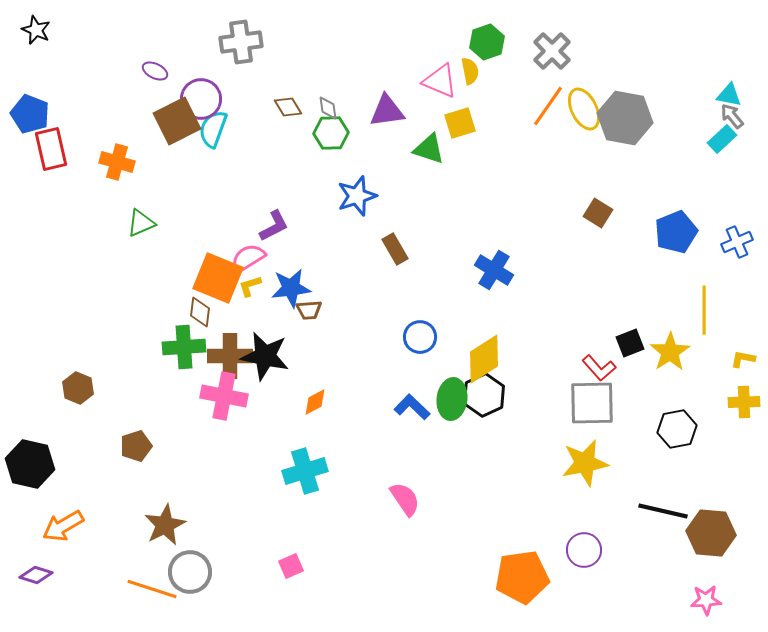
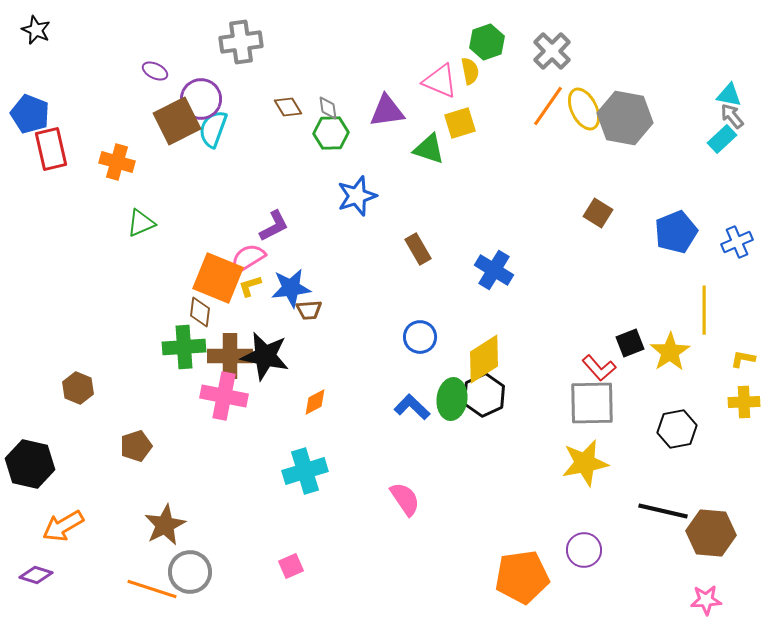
brown rectangle at (395, 249): moved 23 px right
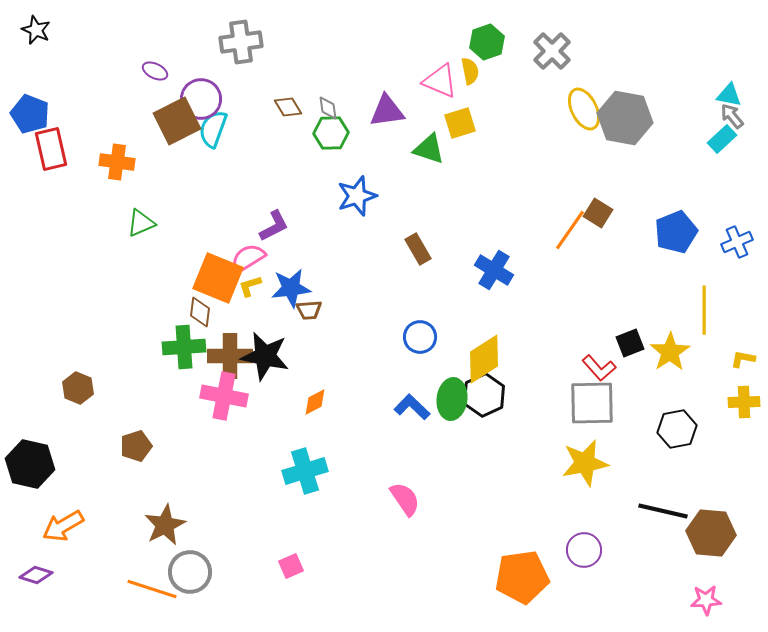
orange line at (548, 106): moved 22 px right, 124 px down
orange cross at (117, 162): rotated 8 degrees counterclockwise
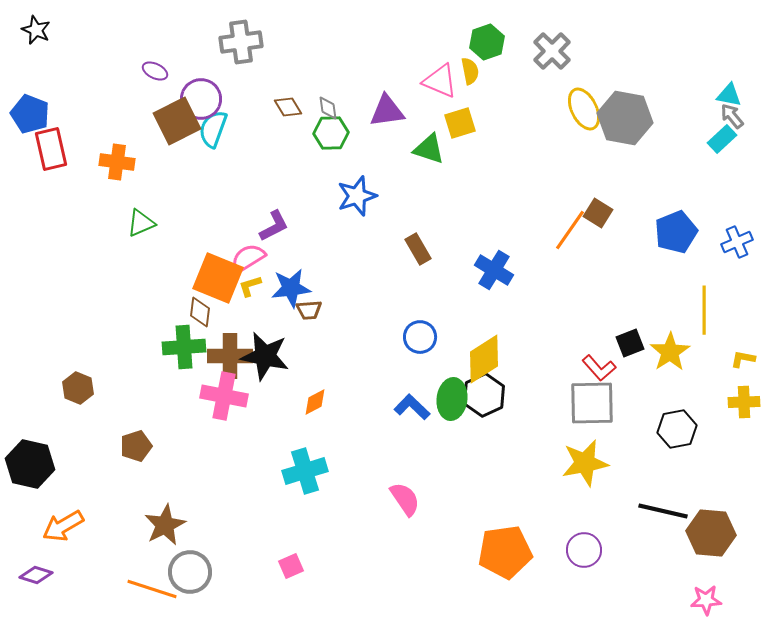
orange pentagon at (522, 577): moved 17 px left, 25 px up
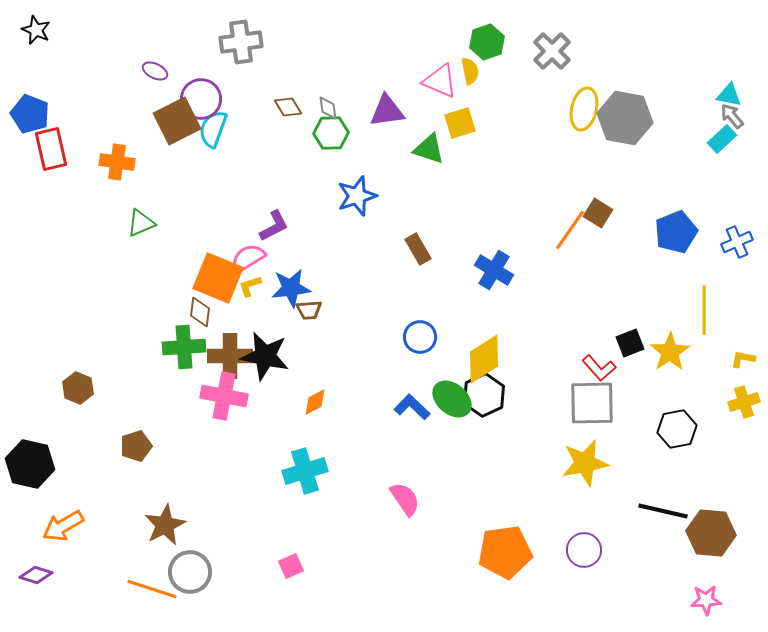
yellow ellipse at (584, 109): rotated 39 degrees clockwise
green ellipse at (452, 399): rotated 57 degrees counterclockwise
yellow cross at (744, 402): rotated 16 degrees counterclockwise
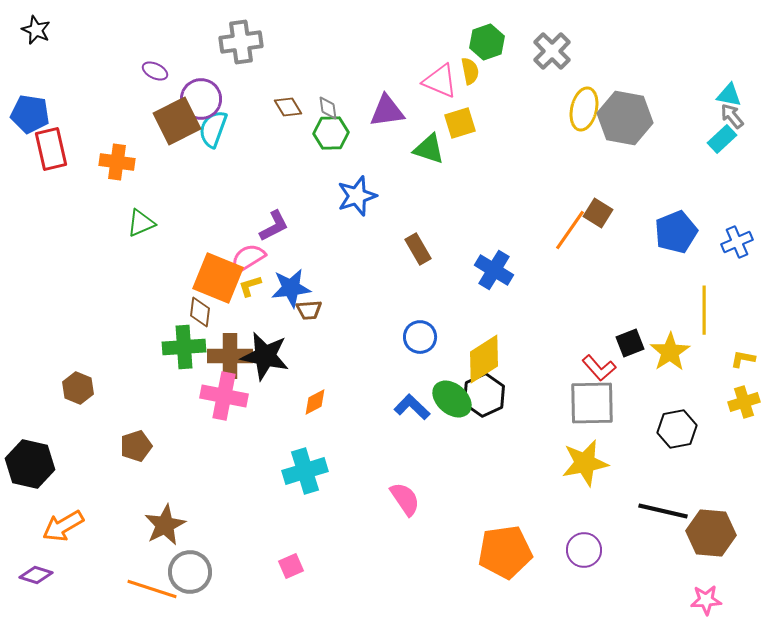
blue pentagon at (30, 114): rotated 12 degrees counterclockwise
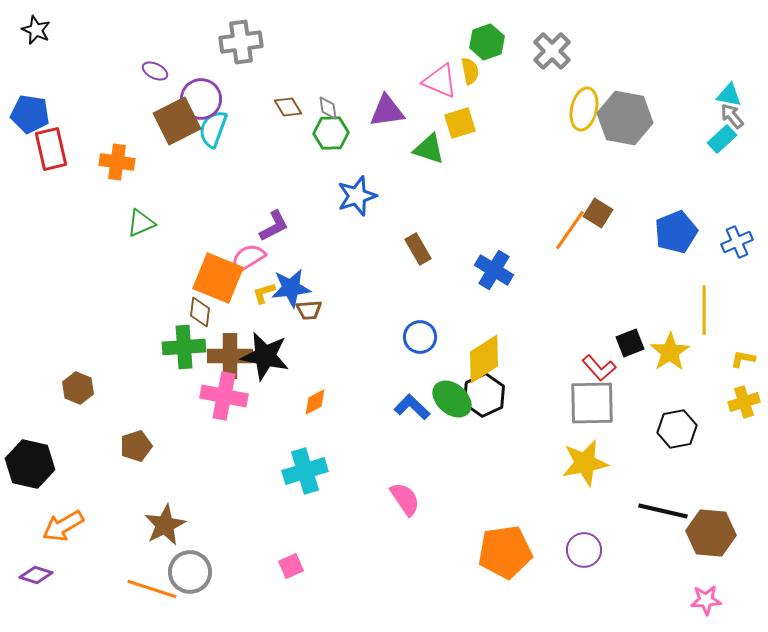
yellow L-shape at (250, 286): moved 14 px right, 7 px down
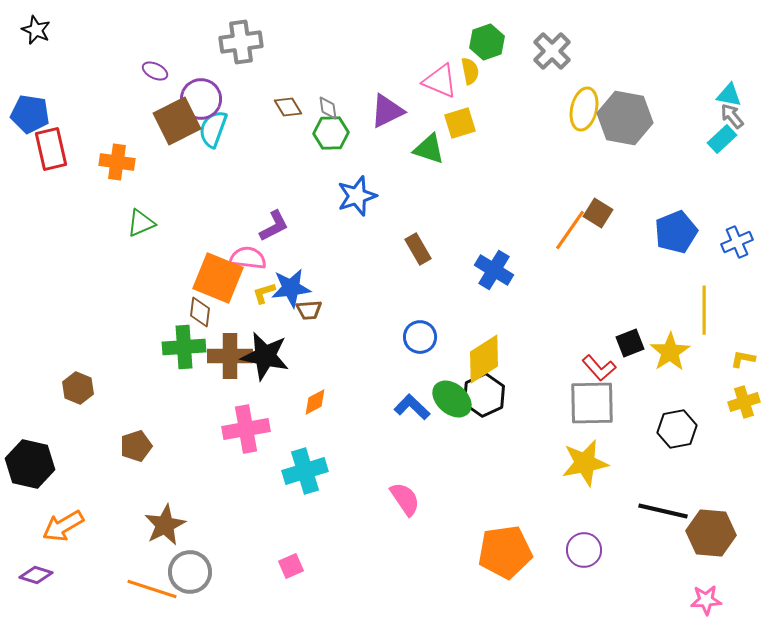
purple triangle at (387, 111): rotated 18 degrees counterclockwise
pink semicircle at (248, 258): rotated 39 degrees clockwise
pink cross at (224, 396): moved 22 px right, 33 px down; rotated 21 degrees counterclockwise
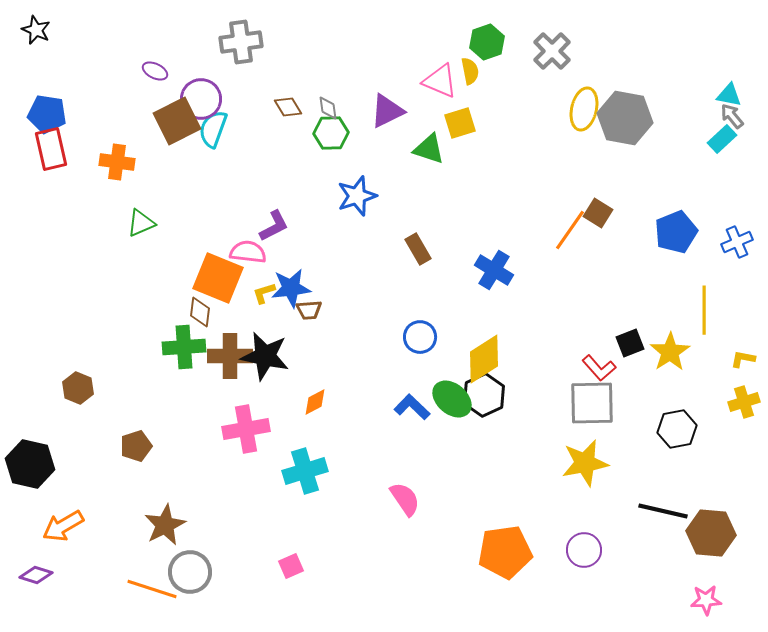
blue pentagon at (30, 114): moved 17 px right
pink semicircle at (248, 258): moved 6 px up
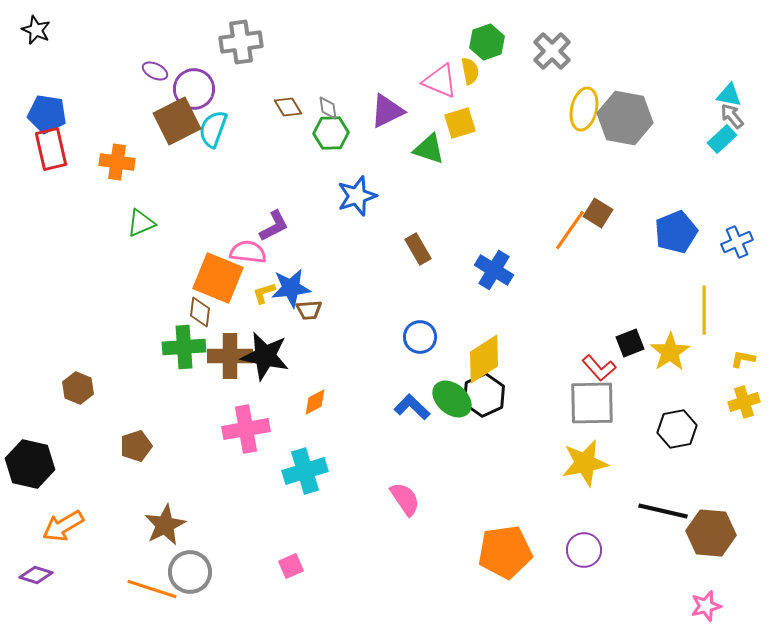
purple circle at (201, 99): moved 7 px left, 10 px up
pink star at (706, 600): moved 6 px down; rotated 12 degrees counterclockwise
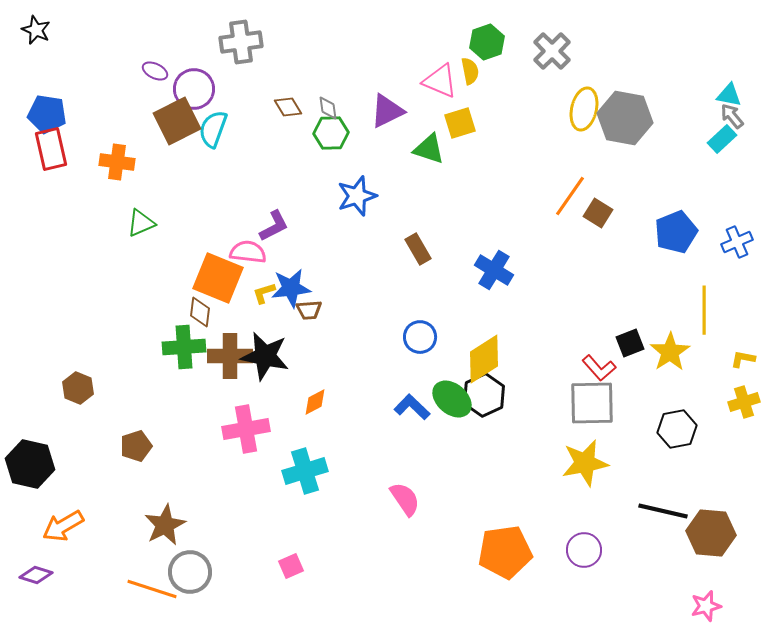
orange line at (570, 230): moved 34 px up
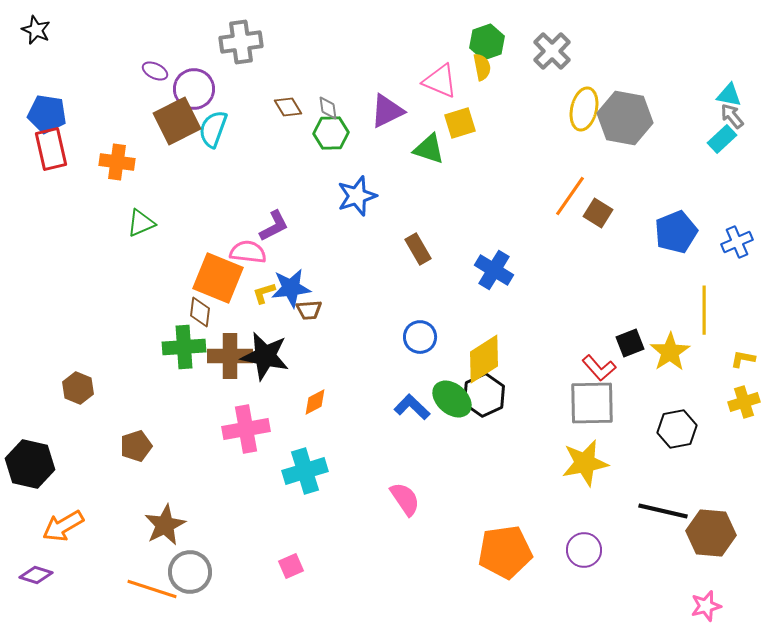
yellow semicircle at (470, 71): moved 12 px right, 4 px up
